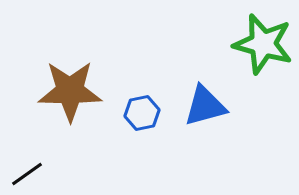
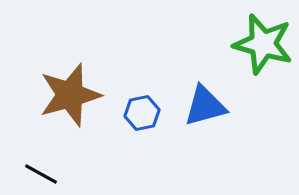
brown star: moved 4 px down; rotated 16 degrees counterclockwise
black line: moved 14 px right; rotated 64 degrees clockwise
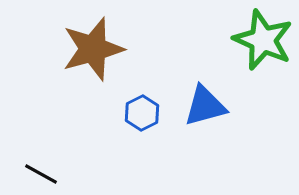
green star: moved 4 px up; rotated 8 degrees clockwise
brown star: moved 23 px right, 46 px up
blue hexagon: rotated 16 degrees counterclockwise
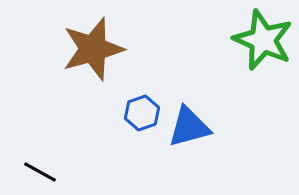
blue triangle: moved 16 px left, 21 px down
blue hexagon: rotated 8 degrees clockwise
black line: moved 1 px left, 2 px up
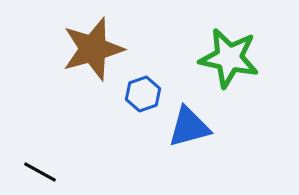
green star: moved 34 px left, 18 px down; rotated 12 degrees counterclockwise
blue hexagon: moved 1 px right, 19 px up
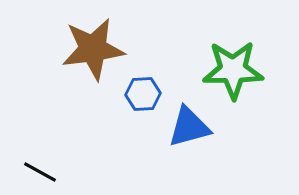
brown star: rotated 8 degrees clockwise
green star: moved 4 px right, 12 px down; rotated 12 degrees counterclockwise
blue hexagon: rotated 16 degrees clockwise
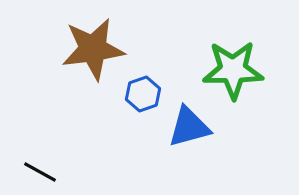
blue hexagon: rotated 16 degrees counterclockwise
